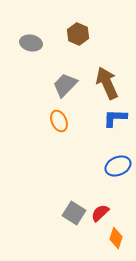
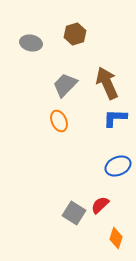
brown hexagon: moved 3 px left; rotated 20 degrees clockwise
red semicircle: moved 8 px up
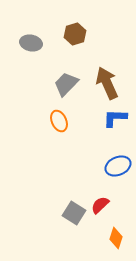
gray trapezoid: moved 1 px right, 1 px up
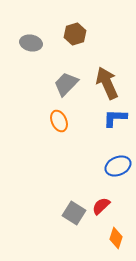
red semicircle: moved 1 px right, 1 px down
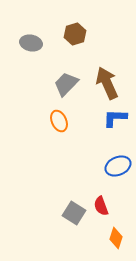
red semicircle: rotated 66 degrees counterclockwise
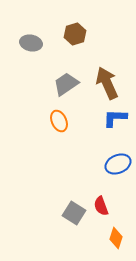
gray trapezoid: rotated 12 degrees clockwise
blue ellipse: moved 2 px up
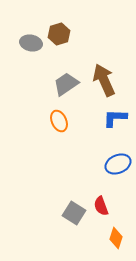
brown hexagon: moved 16 px left
brown arrow: moved 3 px left, 3 px up
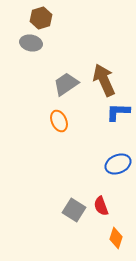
brown hexagon: moved 18 px left, 16 px up
blue L-shape: moved 3 px right, 6 px up
gray square: moved 3 px up
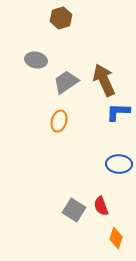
brown hexagon: moved 20 px right
gray ellipse: moved 5 px right, 17 px down
gray trapezoid: moved 2 px up
orange ellipse: rotated 40 degrees clockwise
blue ellipse: moved 1 px right; rotated 25 degrees clockwise
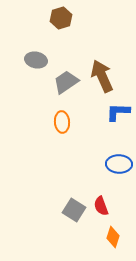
brown arrow: moved 2 px left, 4 px up
orange ellipse: moved 3 px right, 1 px down; rotated 20 degrees counterclockwise
orange diamond: moved 3 px left, 1 px up
